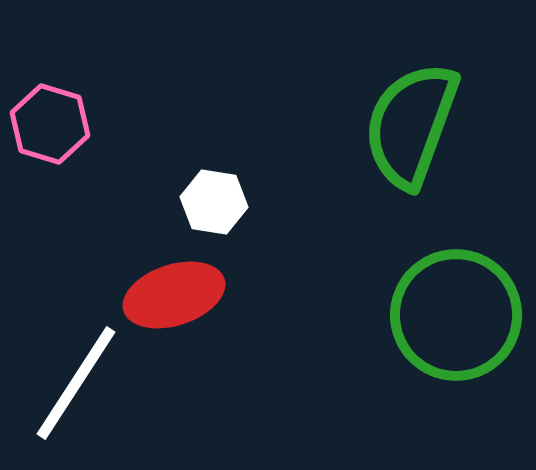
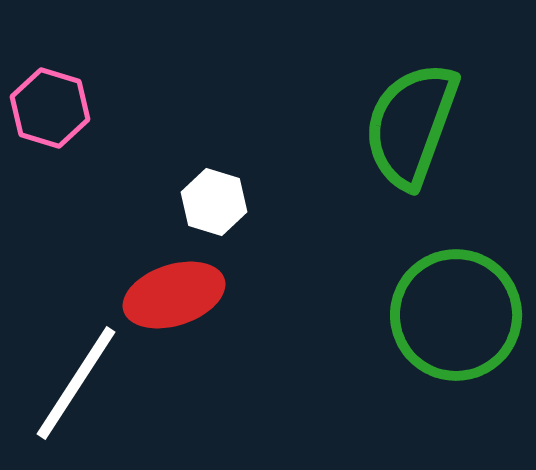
pink hexagon: moved 16 px up
white hexagon: rotated 8 degrees clockwise
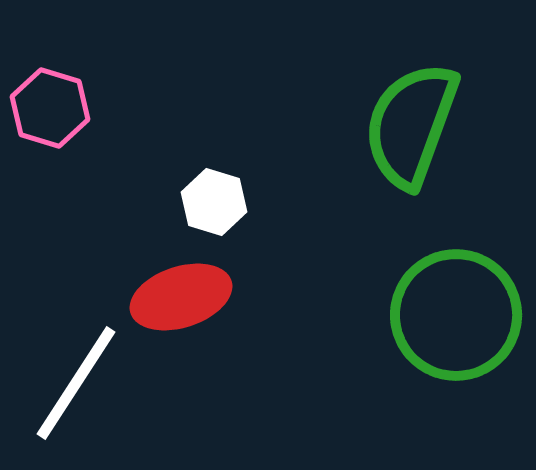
red ellipse: moved 7 px right, 2 px down
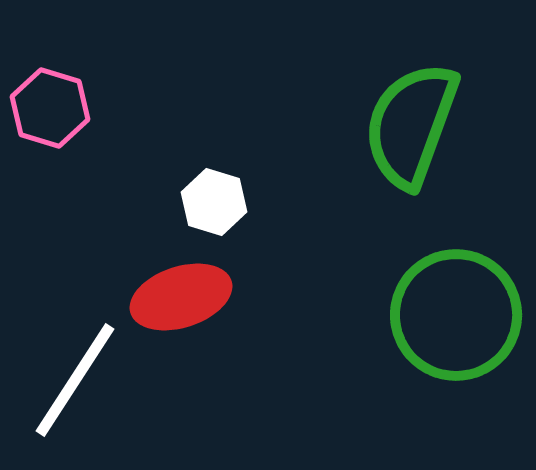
white line: moved 1 px left, 3 px up
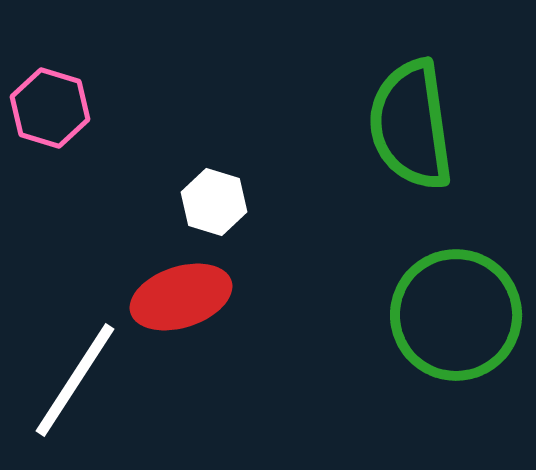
green semicircle: rotated 28 degrees counterclockwise
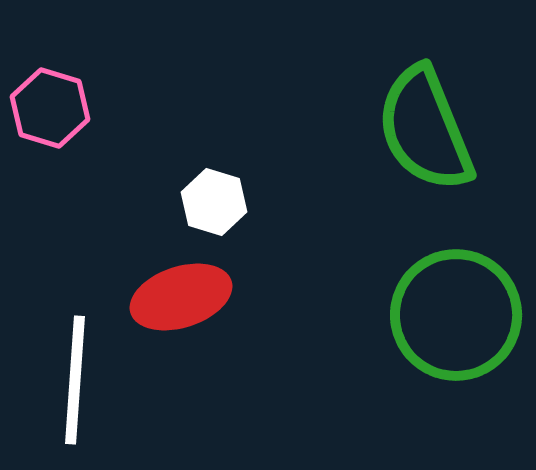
green semicircle: moved 14 px right, 4 px down; rotated 14 degrees counterclockwise
white line: rotated 29 degrees counterclockwise
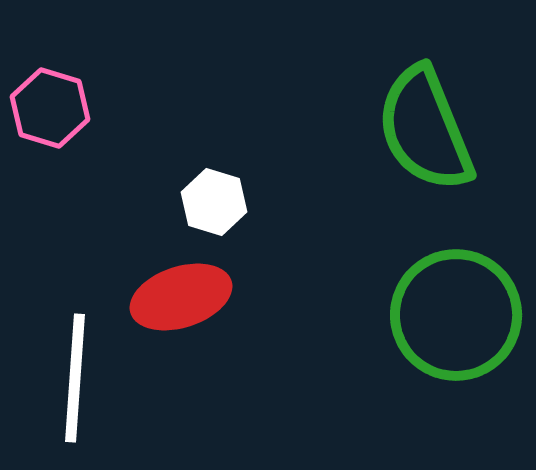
white line: moved 2 px up
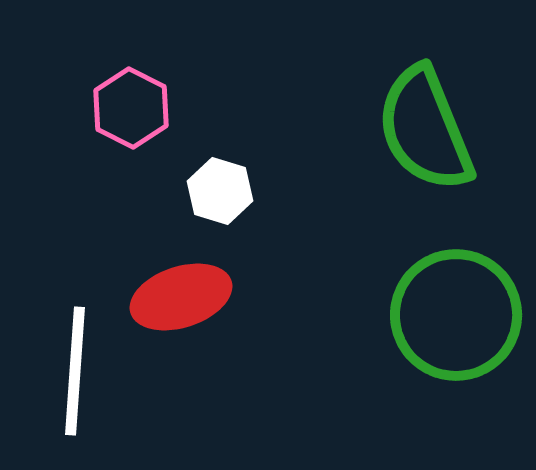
pink hexagon: moved 81 px right; rotated 10 degrees clockwise
white hexagon: moved 6 px right, 11 px up
white line: moved 7 px up
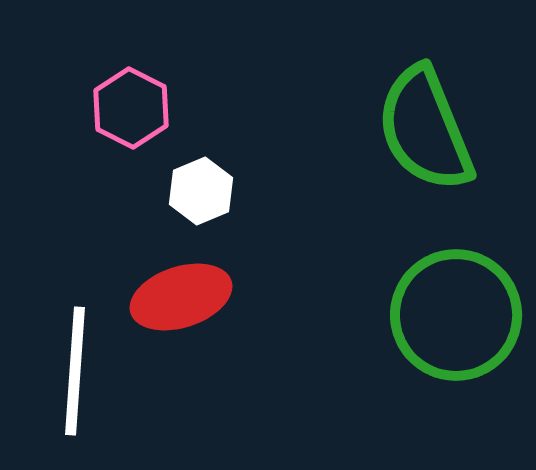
white hexagon: moved 19 px left; rotated 20 degrees clockwise
